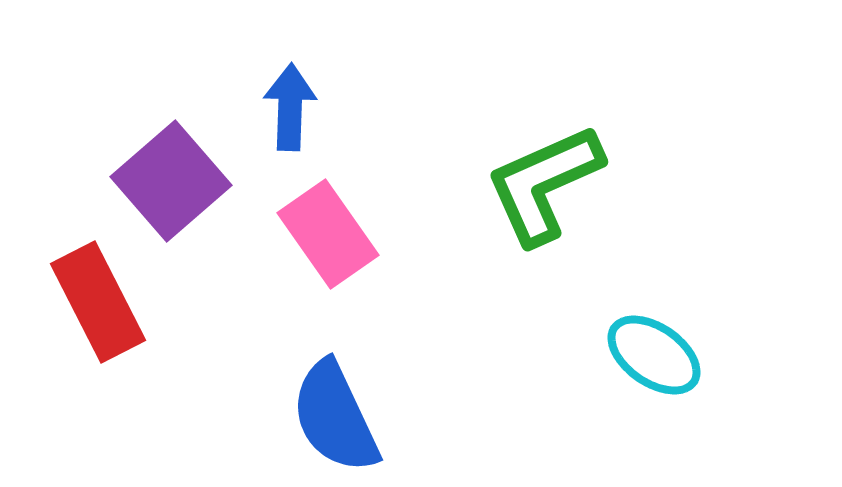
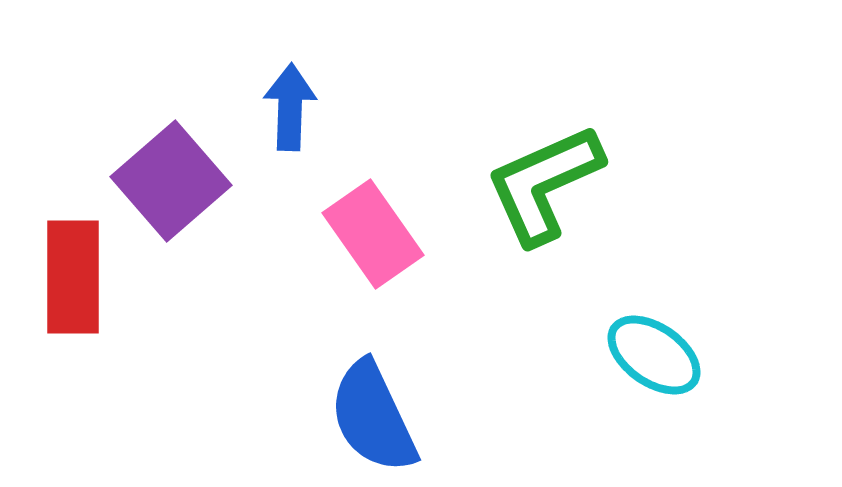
pink rectangle: moved 45 px right
red rectangle: moved 25 px left, 25 px up; rotated 27 degrees clockwise
blue semicircle: moved 38 px right
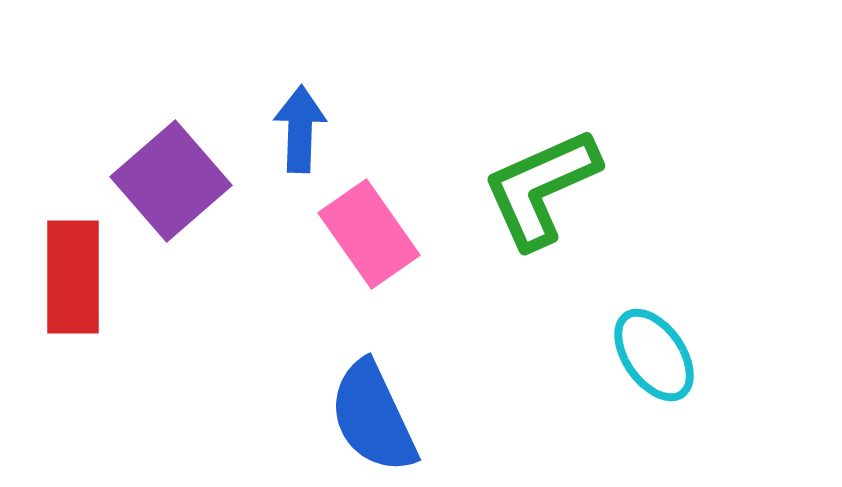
blue arrow: moved 10 px right, 22 px down
green L-shape: moved 3 px left, 4 px down
pink rectangle: moved 4 px left
cyan ellipse: rotated 20 degrees clockwise
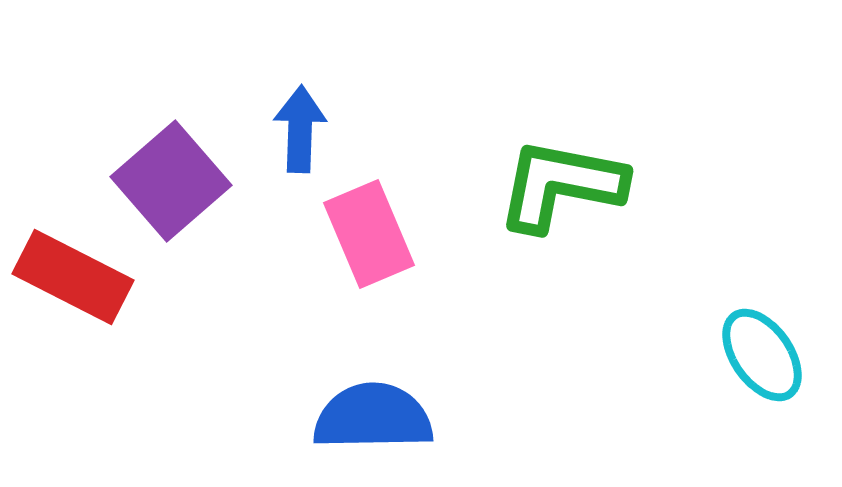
green L-shape: moved 20 px right, 3 px up; rotated 35 degrees clockwise
pink rectangle: rotated 12 degrees clockwise
red rectangle: rotated 63 degrees counterclockwise
cyan ellipse: moved 108 px right
blue semicircle: rotated 114 degrees clockwise
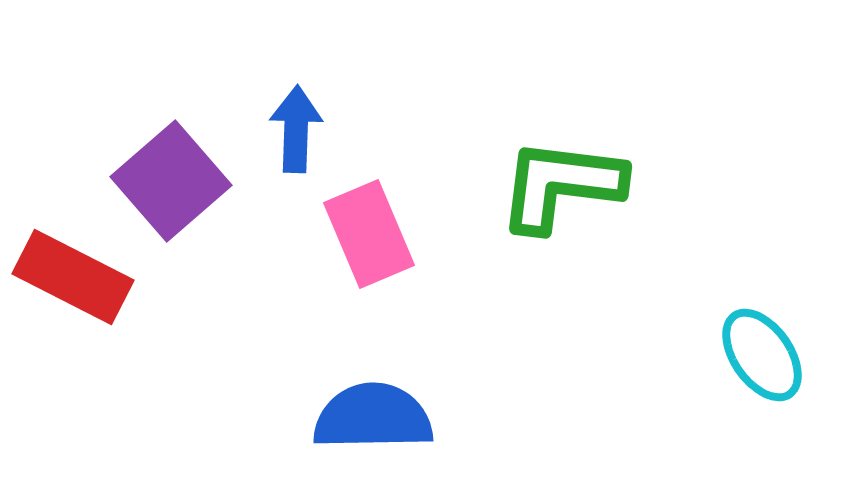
blue arrow: moved 4 px left
green L-shape: rotated 4 degrees counterclockwise
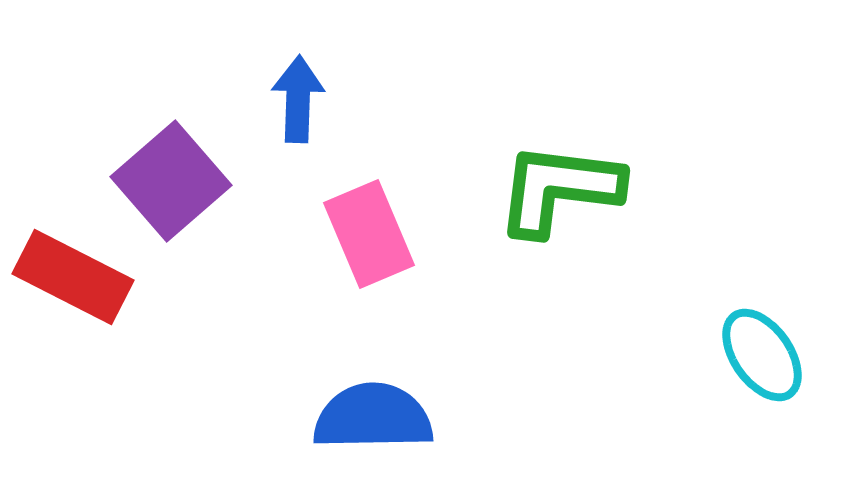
blue arrow: moved 2 px right, 30 px up
green L-shape: moved 2 px left, 4 px down
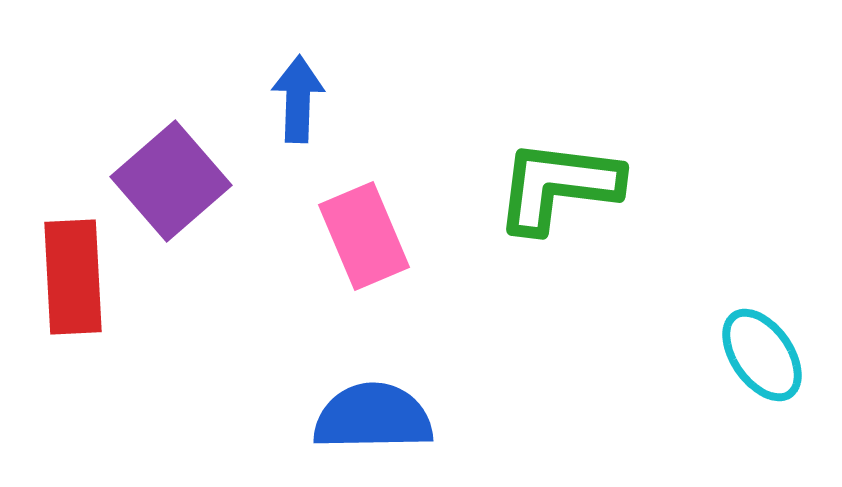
green L-shape: moved 1 px left, 3 px up
pink rectangle: moved 5 px left, 2 px down
red rectangle: rotated 60 degrees clockwise
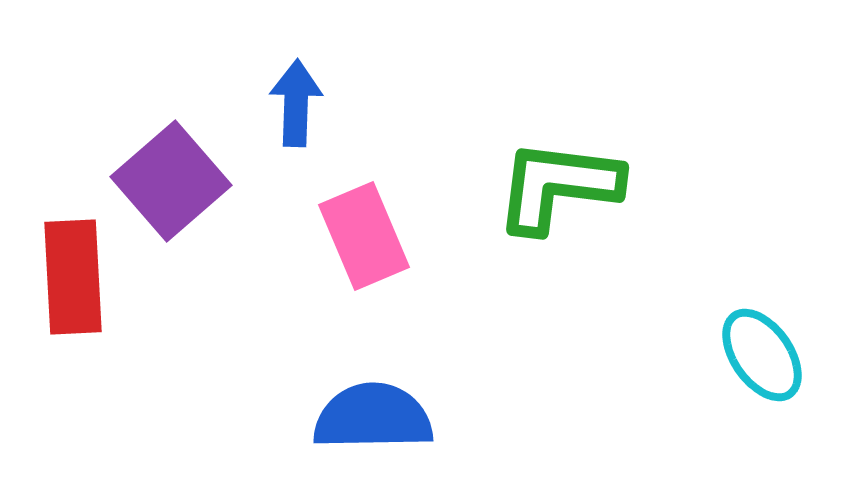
blue arrow: moved 2 px left, 4 px down
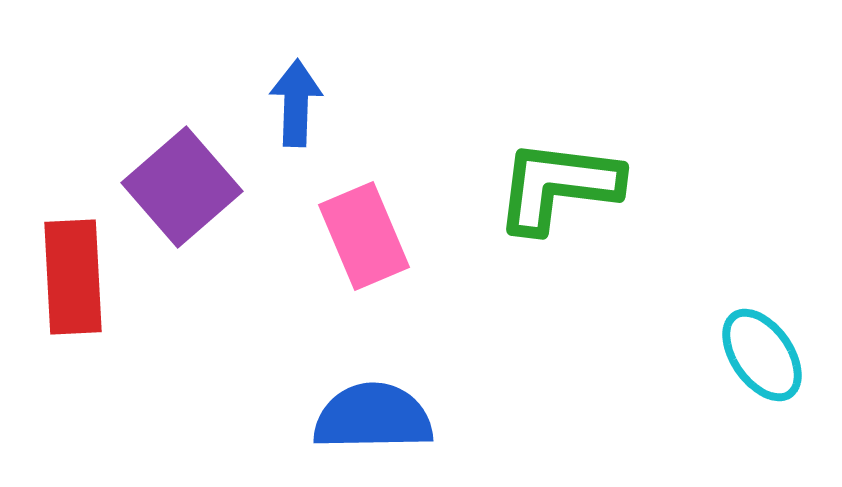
purple square: moved 11 px right, 6 px down
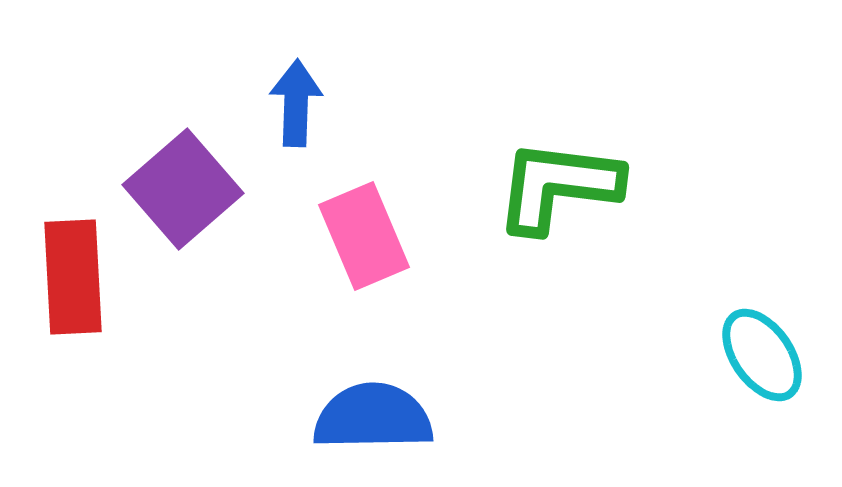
purple square: moved 1 px right, 2 px down
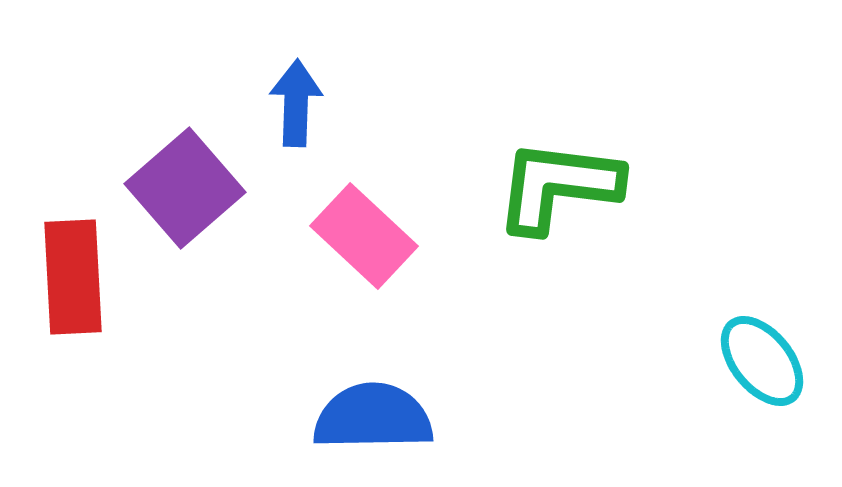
purple square: moved 2 px right, 1 px up
pink rectangle: rotated 24 degrees counterclockwise
cyan ellipse: moved 6 px down; rotated 4 degrees counterclockwise
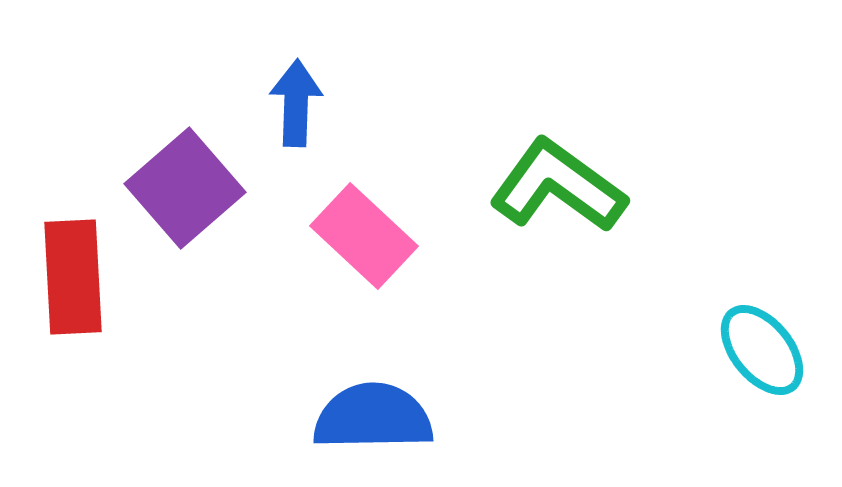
green L-shape: rotated 29 degrees clockwise
cyan ellipse: moved 11 px up
